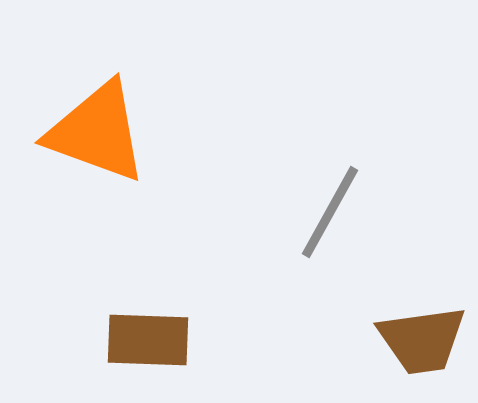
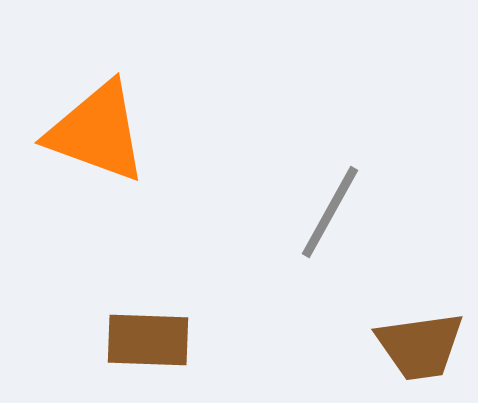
brown trapezoid: moved 2 px left, 6 px down
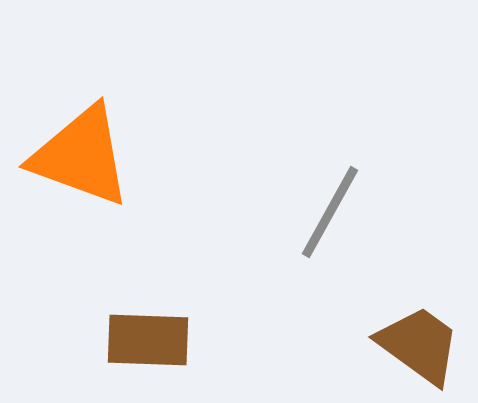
orange triangle: moved 16 px left, 24 px down
brown trapezoid: moved 1 px left, 1 px up; rotated 136 degrees counterclockwise
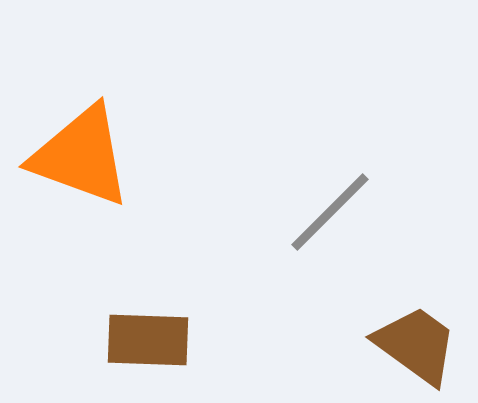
gray line: rotated 16 degrees clockwise
brown trapezoid: moved 3 px left
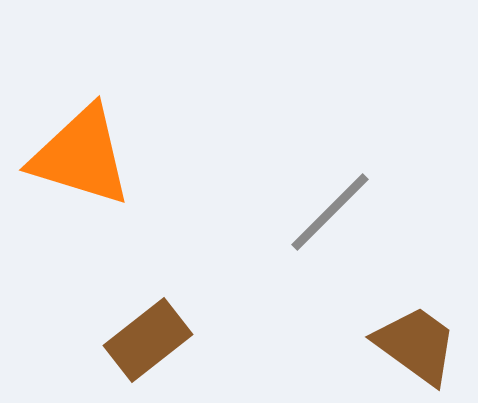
orange triangle: rotated 3 degrees counterclockwise
brown rectangle: rotated 40 degrees counterclockwise
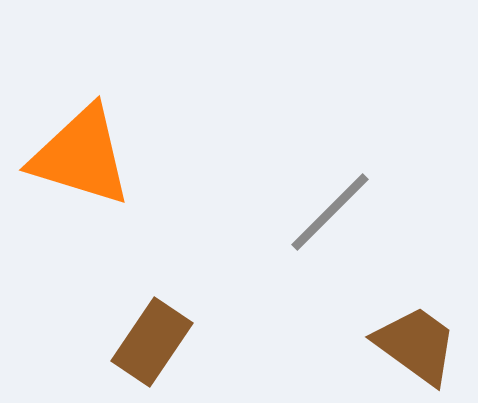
brown rectangle: moved 4 px right, 2 px down; rotated 18 degrees counterclockwise
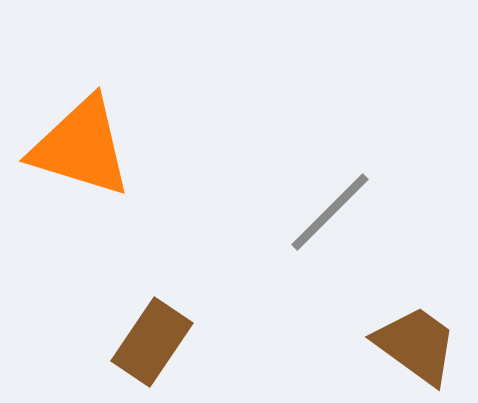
orange triangle: moved 9 px up
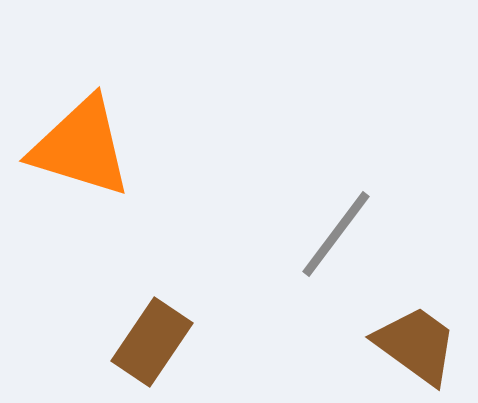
gray line: moved 6 px right, 22 px down; rotated 8 degrees counterclockwise
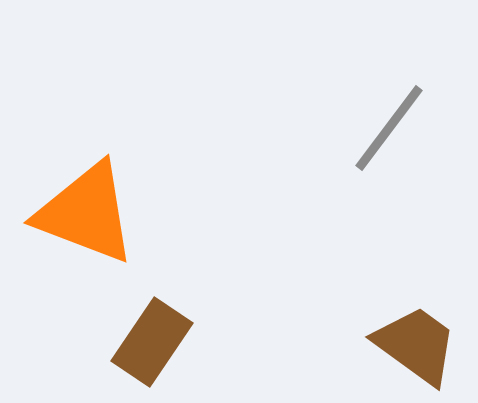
orange triangle: moved 5 px right, 66 px down; rotated 4 degrees clockwise
gray line: moved 53 px right, 106 px up
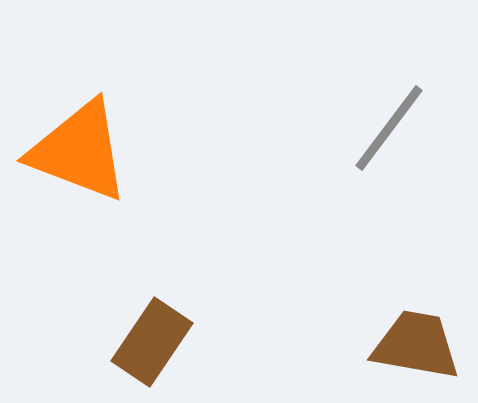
orange triangle: moved 7 px left, 62 px up
brown trapezoid: rotated 26 degrees counterclockwise
